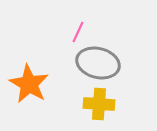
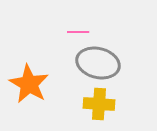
pink line: rotated 65 degrees clockwise
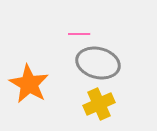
pink line: moved 1 px right, 2 px down
yellow cross: rotated 28 degrees counterclockwise
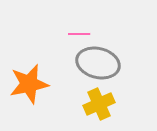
orange star: rotated 30 degrees clockwise
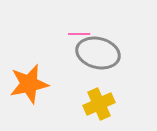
gray ellipse: moved 10 px up
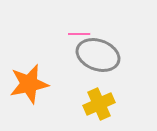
gray ellipse: moved 2 px down; rotated 6 degrees clockwise
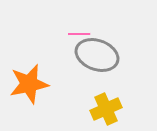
gray ellipse: moved 1 px left
yellow cross: moved 7 px right, 5 px down
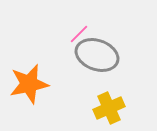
pink line: rotated 45 degrees counterclockwise
yellow cross: moved 3 px right, 1 px up
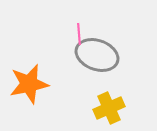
pink line: rotated 50 degrees counterclockwise
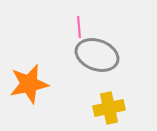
pink line: moved 7 px up
yellow cross: rotated 12 degrees clockwise
